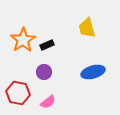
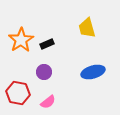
orange star: moved 2 px left
black rectangle: moved 1 px up
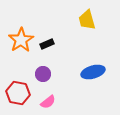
yellow trapezoid: moved 8 px up
purple circle: moved 1 px left, 2 px down
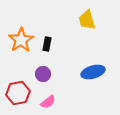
black rectangle: rotated 56 degrees counterclockwise
red hexagon: rotated 20 degrees counterclockwise
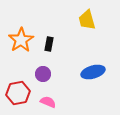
black rectangle: moved 2 px right
pink semicircle: rotated 119 degrees counterclockwise
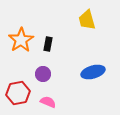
black rectangle: moved 1 px left
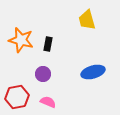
orange star: rotated 25 degrees counterclockwise
red hexagon: moved 1 px left, 4 px down
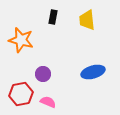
yellow trapezoid: rotated 10 degrees clockwise
black rectangle: moved 5 px right, 27 px up
red hexagon: moved 4 px right, 3 px up
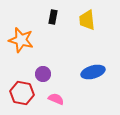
red hexagon: moved 1 px right, 1 px up; rotated 20 degrees clockwise
pink semicircle: moved 8 px right, 3 px up
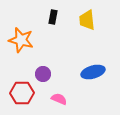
red hexagon: rotated 10 degrees counterclockwise
pink semicircle: moved 3 px right
